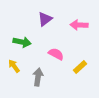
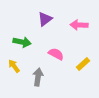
yellow rectangle: moved 3 px right, 3 px up
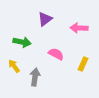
pink arrow: moved 3 px down
yellow rectangle: rotated 24 degrees counterclockwise
gray arrow: moved 3 px left
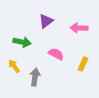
purple triangle: moved 1 px right, 2 px down
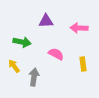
purple triangle: rotated 35 degrees clockwise
yellow rectangle: rotated 32 degrees counterclockwise
gray arrow: moved 1 px left
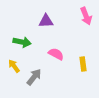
pink arrow: moved 7 px right, 12 px up; rotated 114 degrees counterclockwise
gray arrow: rotated 30 degrees clockwise
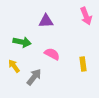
pink semicircle: moved 4 px left
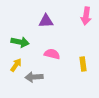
pink arrow: rotated 30 degrees clockwise
green arrow: moved 2 px left
pink semicircle: rotated 14 degrees counterclockwise
yellow arrow: moved 2 px right, 1 px up; rotated 72 degrees clockwise
gray arrow: rotated 132 degrees counterclockwise
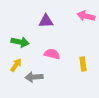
pink arrow: rotated 96 degrees clockwise
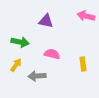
purple triangle: rotated 14 degrees clockwise
gray arrow: moved 3 px right, 1 px up
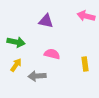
green arrow: moved 4 px left
yellow rectangle: moved 2 px right
